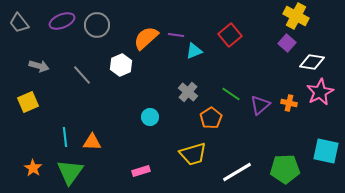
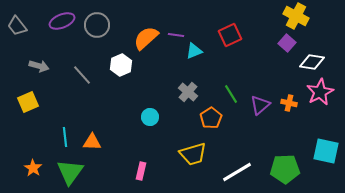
gray trapezoid: moved 2 px left, 3 px down
red square: rotated 15 degrees clockwise
green line: rotated 24 degrees clockwise
pink rectangle: rotated 60 degrees counterclockwise
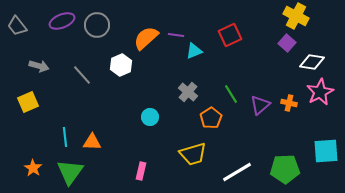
cyan square: rotated 16 degrees counterclockwise
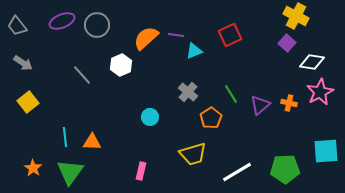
gray arrow: moved 16 px left, 3 px up; rotated 18 degrees clockwise
yellow square: rotated 15 degrees counterclockwise
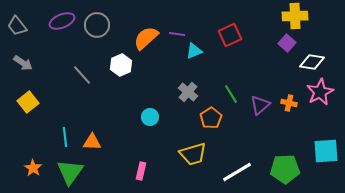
yellow cross: moved 1 px left; rotated 30 degrees counterclockwise
purple line: moved 1 px right, 1 px up
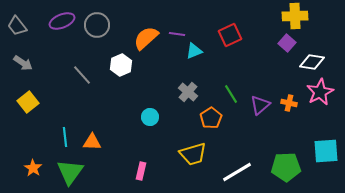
green pentagon: moved 1 px right, 2 px up
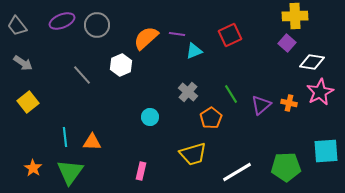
purple triangle: moved 1 px right
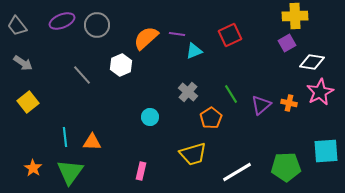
purple square: rotated 18 degrees clockwise
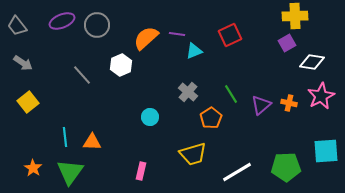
pink star: moved 1 px right, 4 px down
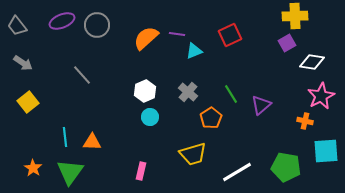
white hexagon: moved 24 px right, 26 px down
orange cross: moved 16 px right, 18 px down
green pentagon: rotated 12 degrees clockwise
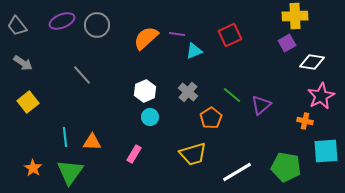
green line: moved 1 px right, 1 px down; rotated 18 degrees counterclockwise
pink rectangle: moved 7 px left, 17 px up; rotated 18 degrees clockwise
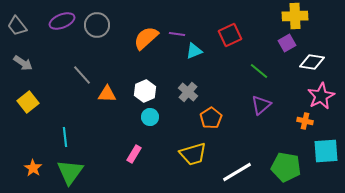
green line: moved 27 px right, 24 px up
orange triangle: moved 15 px right, 48 px up
